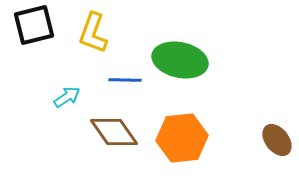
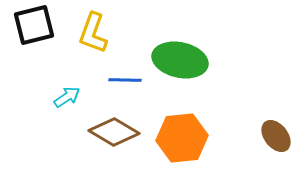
brown diamond: rotated 24 degrees counterclockwise
brown ellipse: moved 1 px left, 4 px up
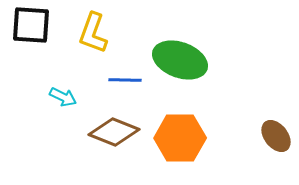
black square: moved 3 px left; rotated 18 degrees clockwise
green ellipse: rotated 8 degrees clockwise
cyan arrow: moved 4 px left; rotated 60 degrees clockwise
brown diamond: rotated 9 degrees counterclockwise
orange hexagon: moved 2 px left; rotated 6 degrees clockwise
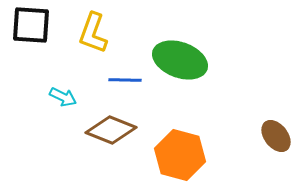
brown diamond: moved 3 px left, 2 px up
orange hexagon: moved 17 px down; rotated 15 degrees clockwise
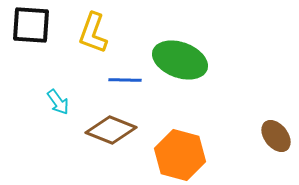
cyan arrow: moved 5 px left, 5 px down; rotated 28 degrees clockwise
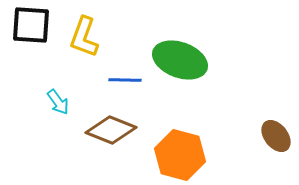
yellow L-shape: moved 9 px left, 4 px down
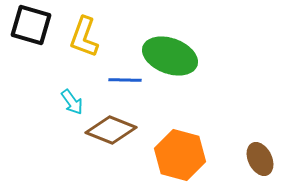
black square: rotated 12 degrees clockwise
green ellipse: moved 10 px left, 4 px up
cyan arrow: moved 14 px right
brown ellipse: moved 16 px left, 23 px down; rotated 12 degrees clockwise
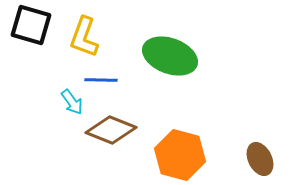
blue line: moved 24 px left
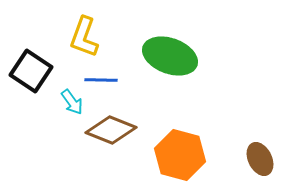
black square: moved 46 px down; rotated 18 degrees clockwise
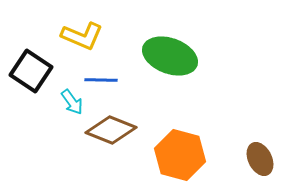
yellow L-shape: moved 2 px left, 1 px up; rotated 87 degrees counterclockwise
